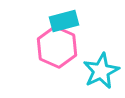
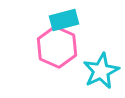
cyan rectangle: moved 1 px up
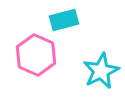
pink hexagon: moved 21 px left, 8 px down
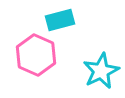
cyan rectangle: moved 4 px left
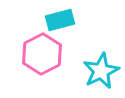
pink hexagon: moved 6 px right, 1 px up; rotated 9 degrees clockwise
